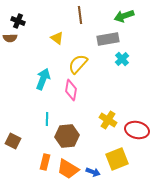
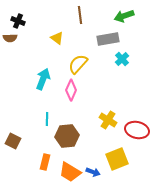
pink diamond: rotated 15 degrees clockwise
orange trapezoid: moved 2 px right, 3 px down
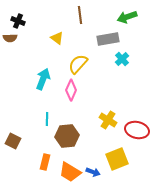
green arrow: moved 3 px right, 1 px down
